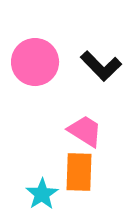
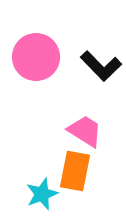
pink circle: moved 1 px right, 5 px up
orange rectangle: moved 4 px left, 1 px up; rotated 9 degrees clockwise
cyan star: rotated 12 degrees clockwise
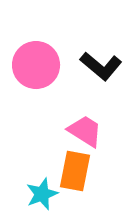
pink circle: moved 8 px down
black L-shape: rotated 6 degrees counterclockwise
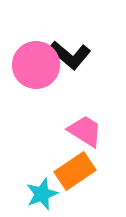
black L-shape: moved 31 px left, 11 px up
orange rectangle: rotated 45 degrees clockwise
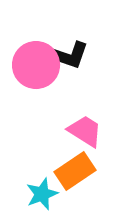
black L-shape: moved 2 px left; rotated 21 degrees counterclockwise
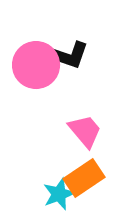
pink trapezoid: rotated 18 degrees clockwise
orange rectangle: moved 9 px right, 7 px down
cyan star: moved 17 px right
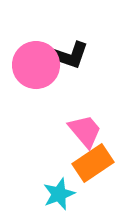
orange rectangle: moved 9 px right, 15 px up
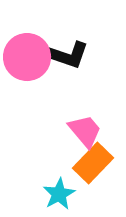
pink circle: moved 9 px left, 8 px up
orange rectangle: rotated 12 degrees counterclockwise
cyan star: rotated 8 degrees counterclockwise
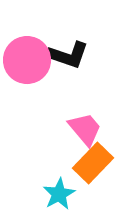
pink circle: moved 3 px down
pink trapezoid: moved 2 px up
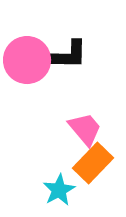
black L-shape: rotated 18 degrees counterclockwise
cyan star: moved 4 px up
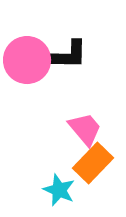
cyan star: rotated 20 degrees counterclockwise
